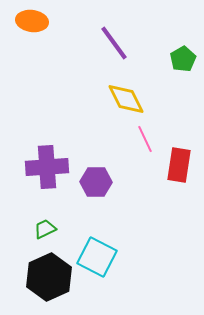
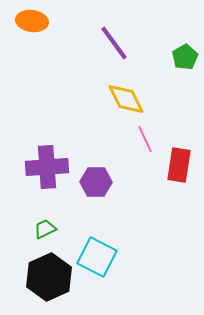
green pentagon: moved 2 px right, 2 px up
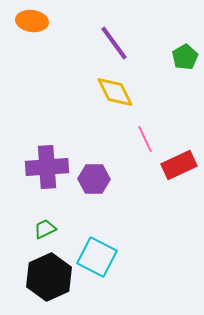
yellow diamond: moved 11 px left, 7 px up
red rectangle: rotated 56 degrees clockwise
purple hexagon: moved 2 px left, 3 px up
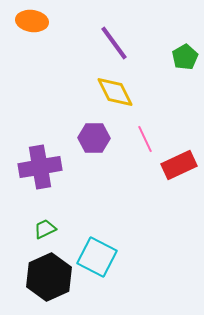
purple cross: moved 7 px left; rotated 6 degrees counterclockwise
purple hexagon: moved 41 px up
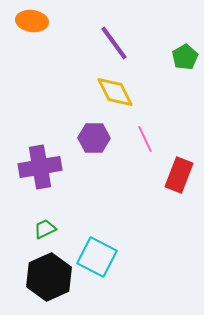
red rectangle: moved 10 px down; rotated 44 degrees counterclockwise
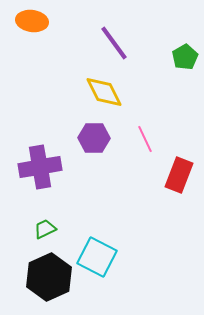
yellow diamond: moved 11 px left
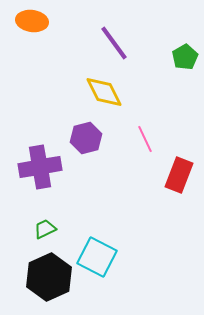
purple hexagon: moved 8 px left; rotated 16 degrees counterclockwise
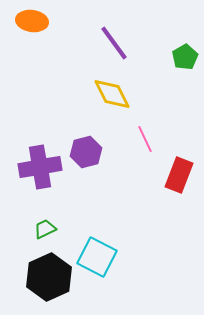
yellow diamond: moved 8 px right, 2 px down
purple hexagon: moved 14 px down
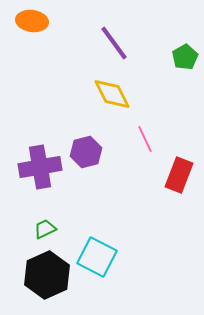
black hexagon: moved 2 px left, 2 px up
